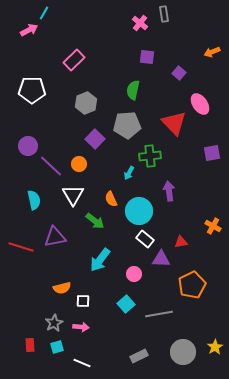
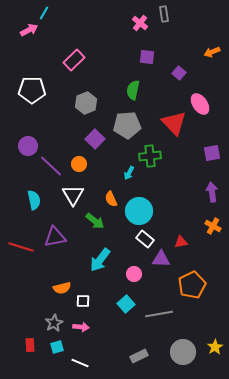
purple arrow at (169, 191): moved 43 px right, 1 px down
white line at (82, 363): moved 2 px left
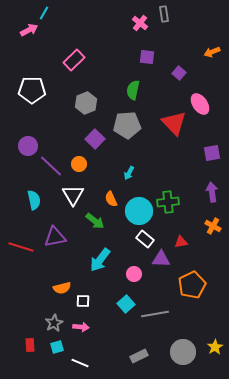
green cross at (150, 156): moved 18 px right, 46 px down
gray line at (159, 314): moved 4 px left
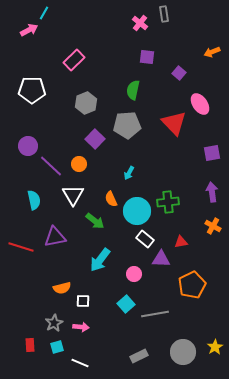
cyan circle at (139, 211): moved 2 px left
